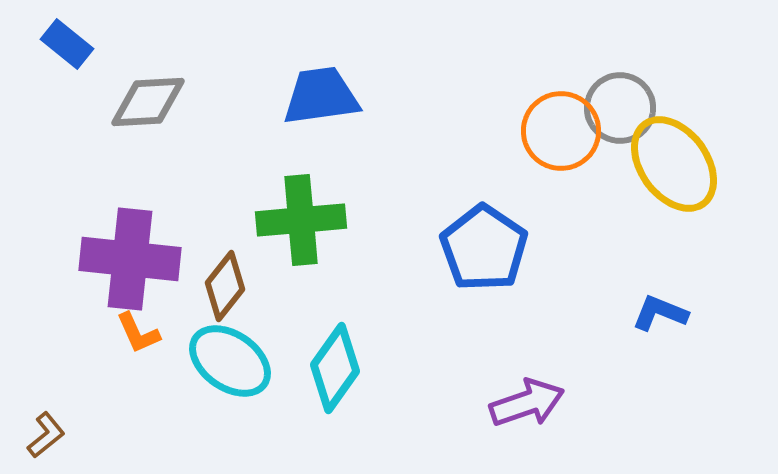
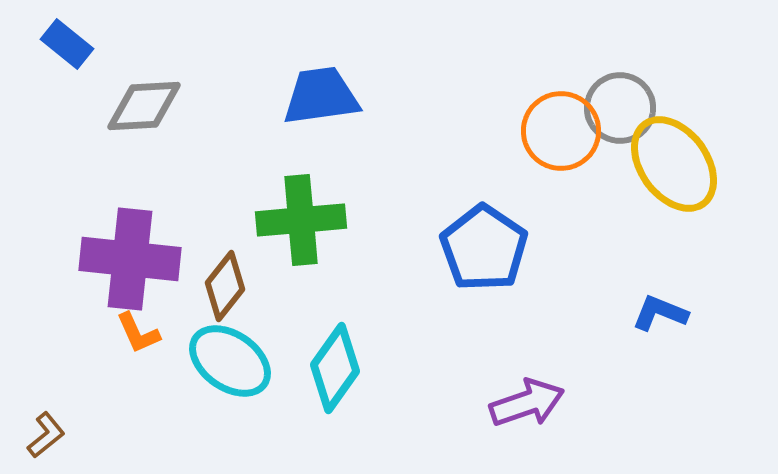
gray diamond: moved 4 px left, 4 px down
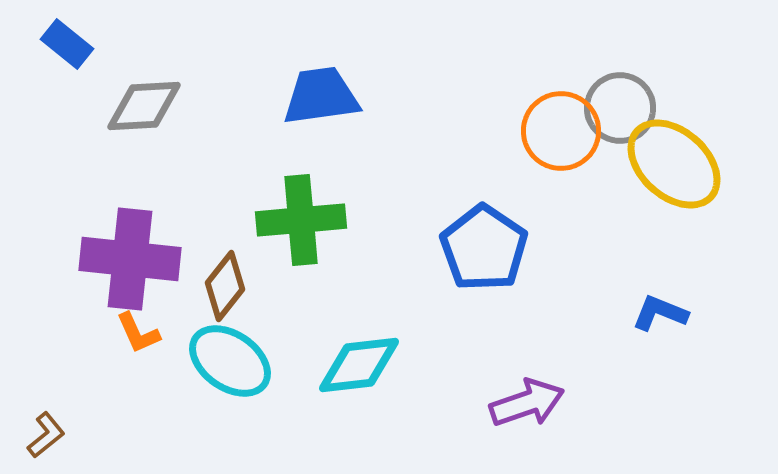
yellow ellipse: rotated 12 degrees counterclockwise
cyan diamond: moved 24 px right, 3 px up; rotated 48 degrees clockwise
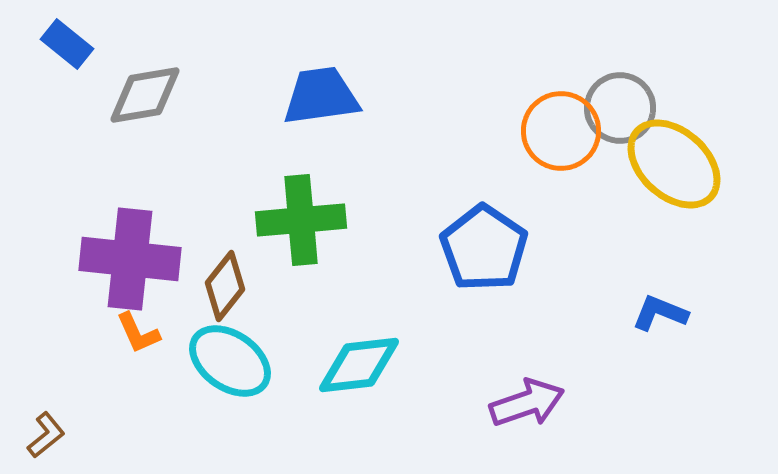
gray diamond: moved 1 px right, 11 px up; rotated 6 degrees counterclockwise
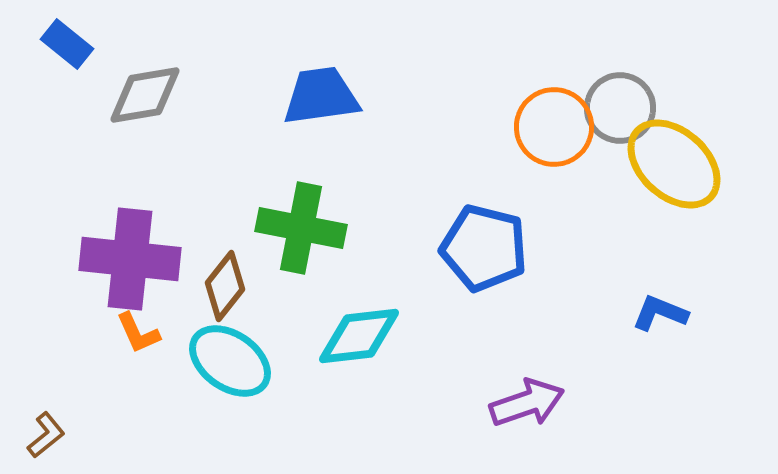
orange circle: moved 7 px left, 4 px up
green cross: moved 8 px down; rotated 16 degrees clockwise
blue pentagon: rotated 20 degrees counterclockwise
cyan diamond: moved 29 px up
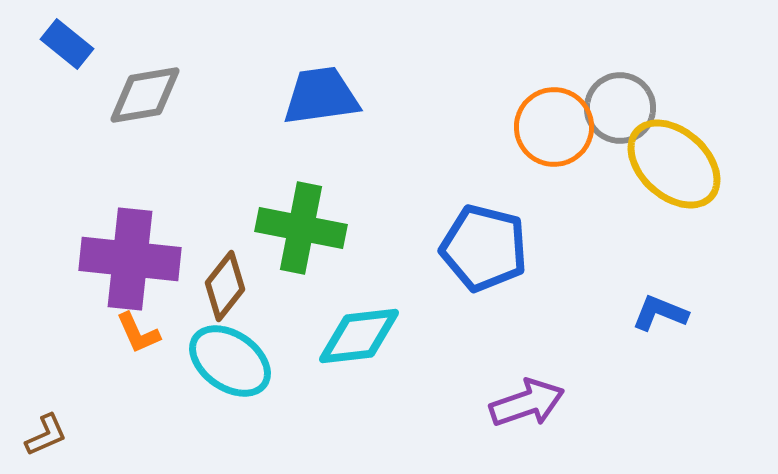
brown L-shape: rotated 15 degrees clockwise
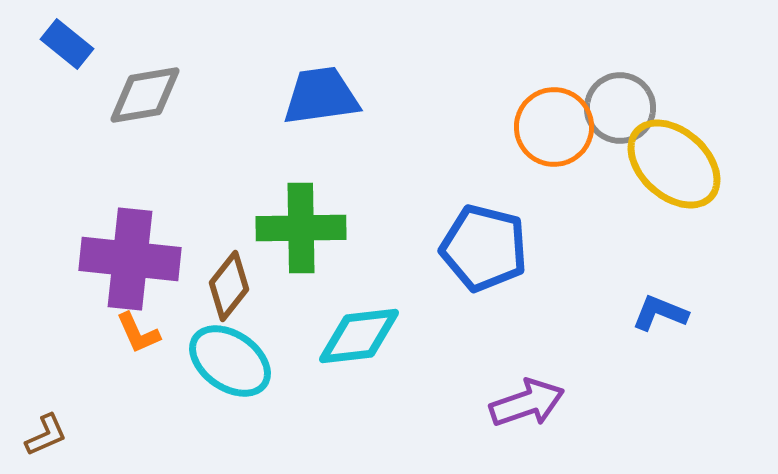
green cross: rotated 12 degrees counterclockwise
brown diamond: moved 4 px right
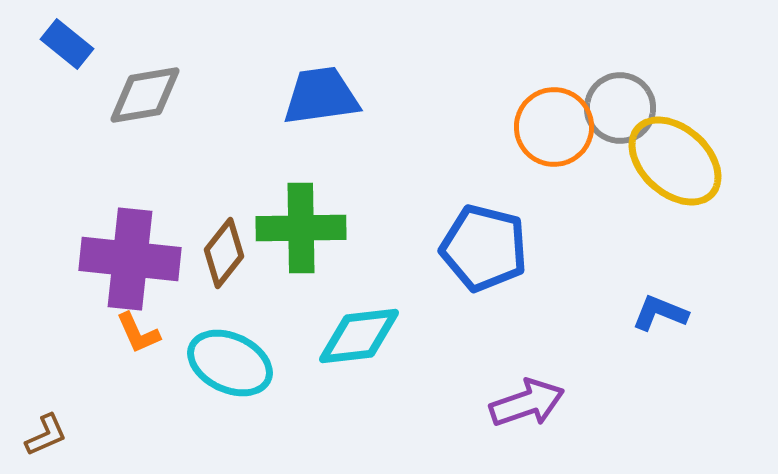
yellow ellipse: moved 1 px right, 3 px up
brown diamond: moved 5 px left, 33 px up
cyan ellipse: moved 2 px down; rotated 10 degrees counterclockwise
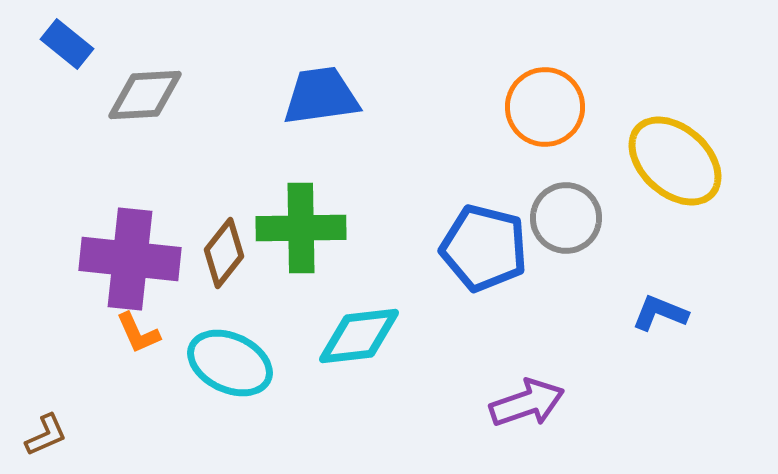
gray diamond: rotated 6 degrees clockwise
gray circle: moved 54 px left, 110 px down
orange circle: moved 9 px left, 20 px up
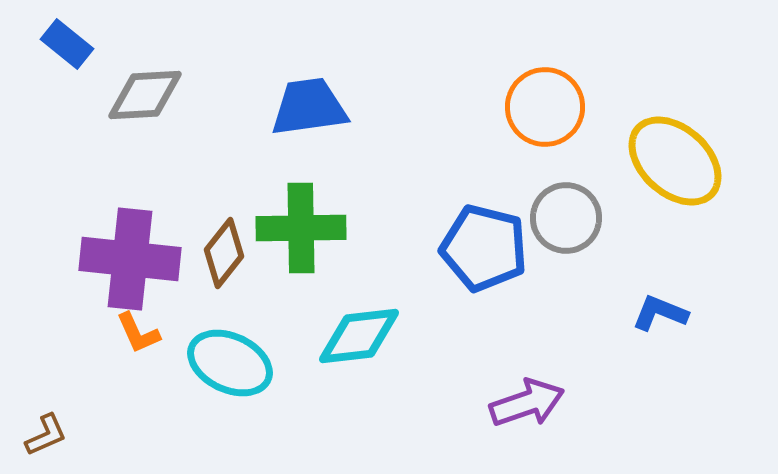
blue trapezoid: moved 12 px left, 11 px down
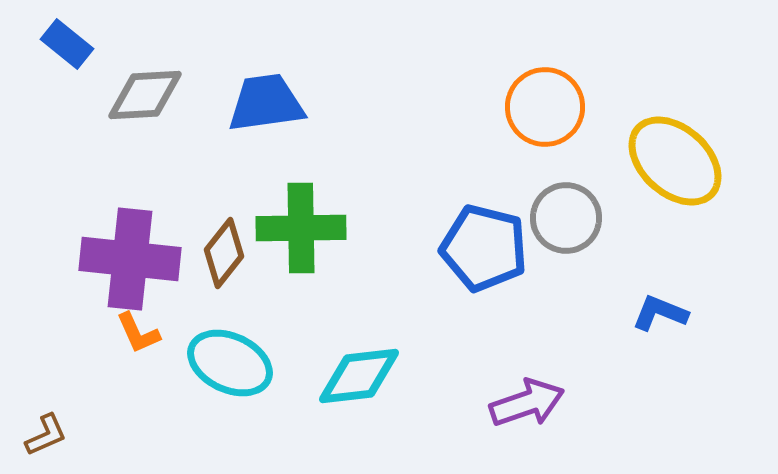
blue trapezoid: moved 43 px left, 4 px up
cyan diamond: moved 40 px down
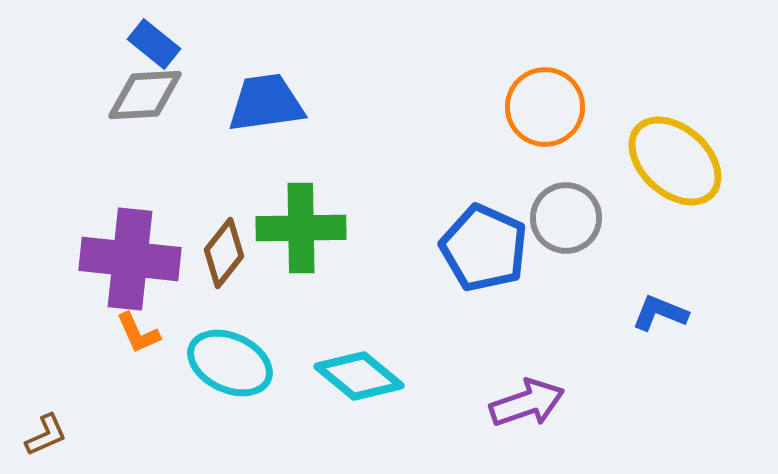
blue rectangle: moved 87 px right
blue pentagon: rotated 10 degrees clockwise
cyan diamond: rotated 46 degrees clockwise
